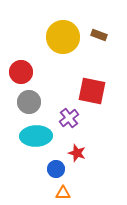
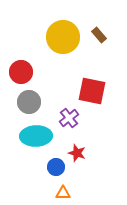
brown rectangle: rotated 28 degrees clockwise
blue circle: moved 2 px up
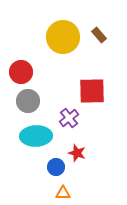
red square: rotated 12 degrees counterclockwise
gray circle: moved 1 px left, 1 px up
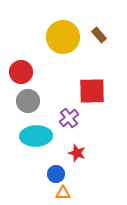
blue circle: moved 7 px down
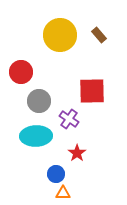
yellow circle: moved 3 px left, 2 px up
gray circle: moved 11 px right
purple cross: moved 1 px down; rotated 18 degrees counterclockwise
red star: rotated 18 degrees clockwise
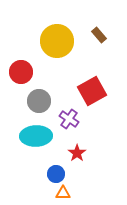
yellow circle: moved 3 px left, 6 px down
red square: rotated 28 degrees counterclockwise
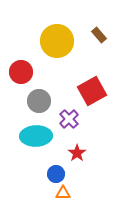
purple cross: rotated 12 degrees clockwise
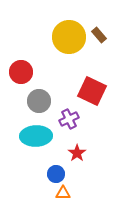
yellow circle: moved 12 px right, 4 px up
red square: rotated 36 degrees counterclockwise
purple cross: rotated 18 degrees clockwise
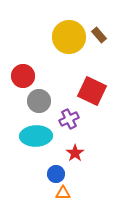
red circle: moved 2 px right, 4 px down
red star: moved 2 px left
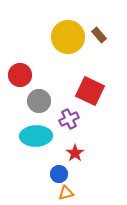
yellow circle: moved 1 px left
red circle: moved 3 px left, 1 px up
red square: moved 2 px left
blue circle: moved 3 px right
orange triangle: moved 3 px right; rotated 14 degrees counterclockwise
